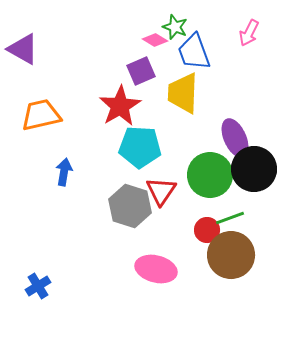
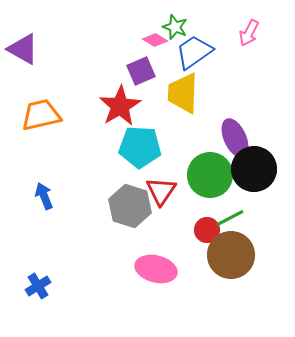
blue trapezoid: rotated 75 degrees clockwise
blue arrow: moved 20 px left, 24 px down; rotated 32 degrees counterclockwise
green line: rotated 8 degrees counterclockwise
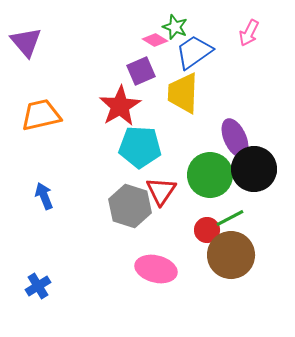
purple triangle: moved 3 px right, 7 px up; rotated 20 degrees clockwise
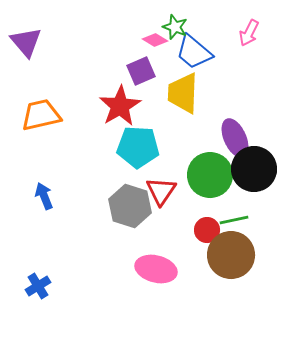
blue trapezoid: rotated 105 degrees counterclockwise
cyan pentagon: moved 2 px left
green line: moved 4 px right, 2 px down; rotated 16 degrees clockwise
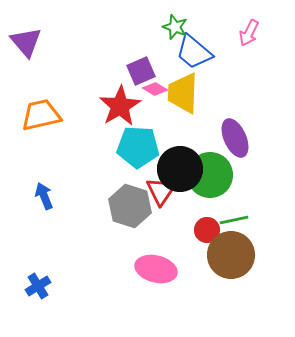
pink diamond: moved 49 px down
black circle: moved 74 px left
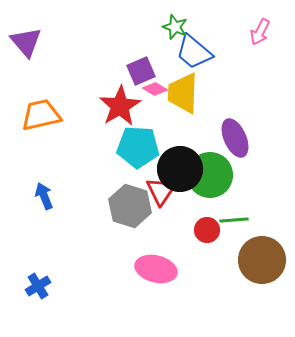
pink arrow: moved 11 px right, 1 px up
green line: rotated 8 degrees clockwise
brown circle: moved 31 px right, 5 px down
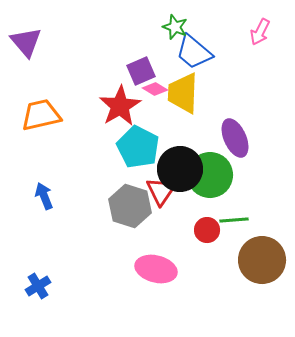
cyan pentagon: rotated 24 degrees clockwise
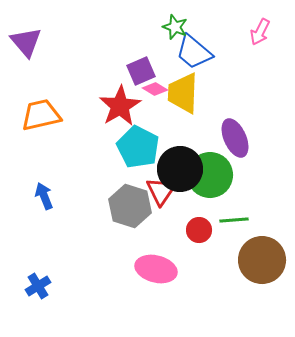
red circle: moved 8 px left
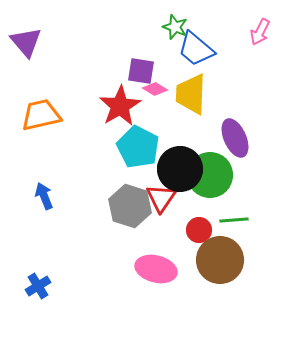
blue trapezoid: moved 2 px right, 3 px up
purple square: rotated 32 degrees clockwise
yellow trapezoid: moved 8 px right, 1 px down
red triangle: moved 7 px down
brown circle: moved 42 px left
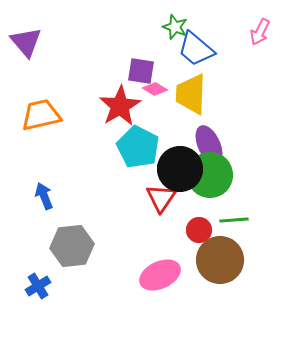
purple ellipse: moved 26 px left, 7 px down
gray hexagon: moved 58 px left, 40 px down; rotated 24 degrees counterclockwise
pink ellipse: moved 4 px right, 6 px down; rotated 39 degrees counterclockwise
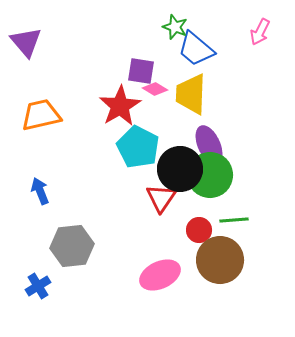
blue arrow: moved 4 px left, 5 px up
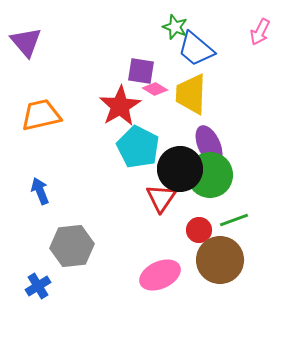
green line: rotated 16 degrees counterclockwise
